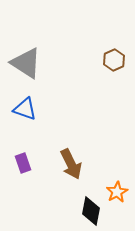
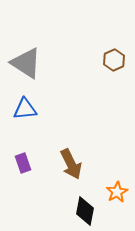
blue triangle: rotated 25 degrees counterclockwise
black diamond: moved 6 px left
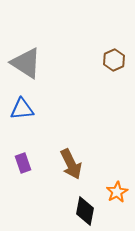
blue triangle: moved 3 px left
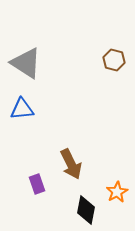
brown hexagon: rotated 20 degrees counterclockwise
purple rectangle: moved 14 px right, 21 px down
black diamond: moved 1 px right, 1 px up
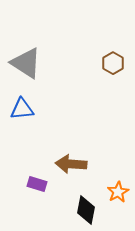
brown hexagon: moved 1 px left, 3 px down; rotated 15 degrees clockwise
brown arrow: rotated 120 degrees clockwise
purple rectangle: rotated 54 degrees counterclockwise
orange star: moved 1 px right
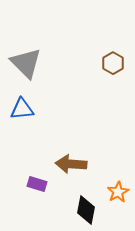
gray triangle: rotated 12 degrees clockwise
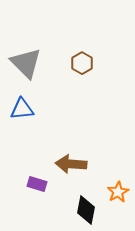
brown hexagon: moved 31 px left
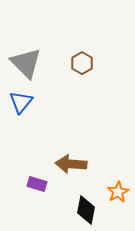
blue triangle: moved 1 px left, 7 px up; rotated 45 degrees counterclockwise
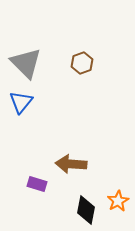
brown hexagon: rotated 10 degrees clockwise
orange star: moved 9 px down
